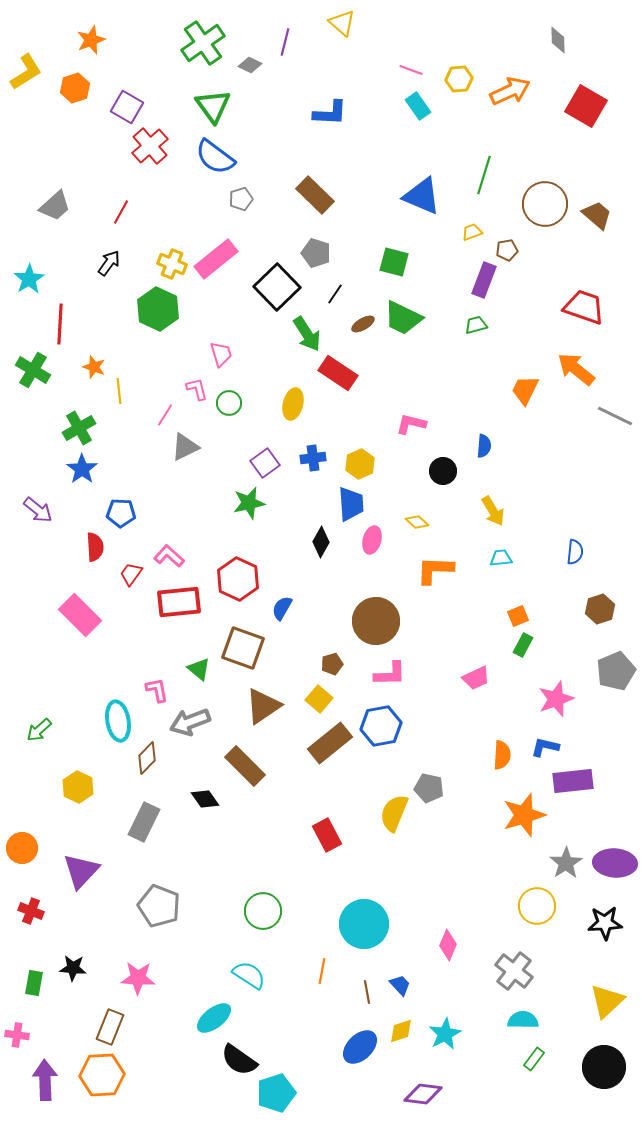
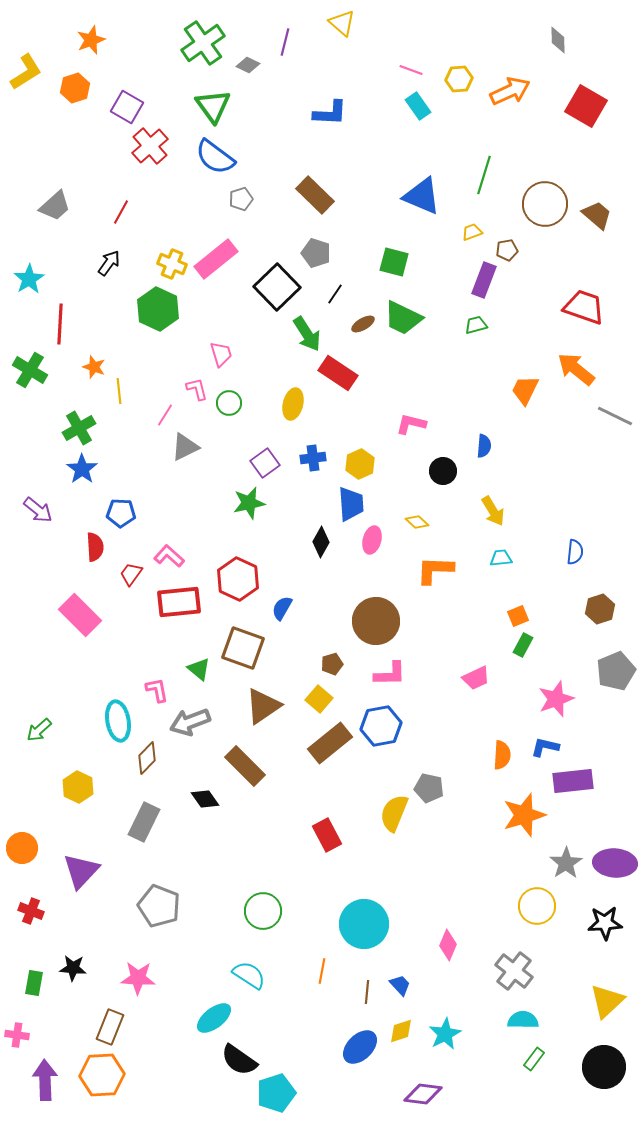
gray diamond at (250, 65): moved 2 px left
green cross at (33, 370): moved 3 px left
brown line at (367, 992): rotated 15 degrees clockwise
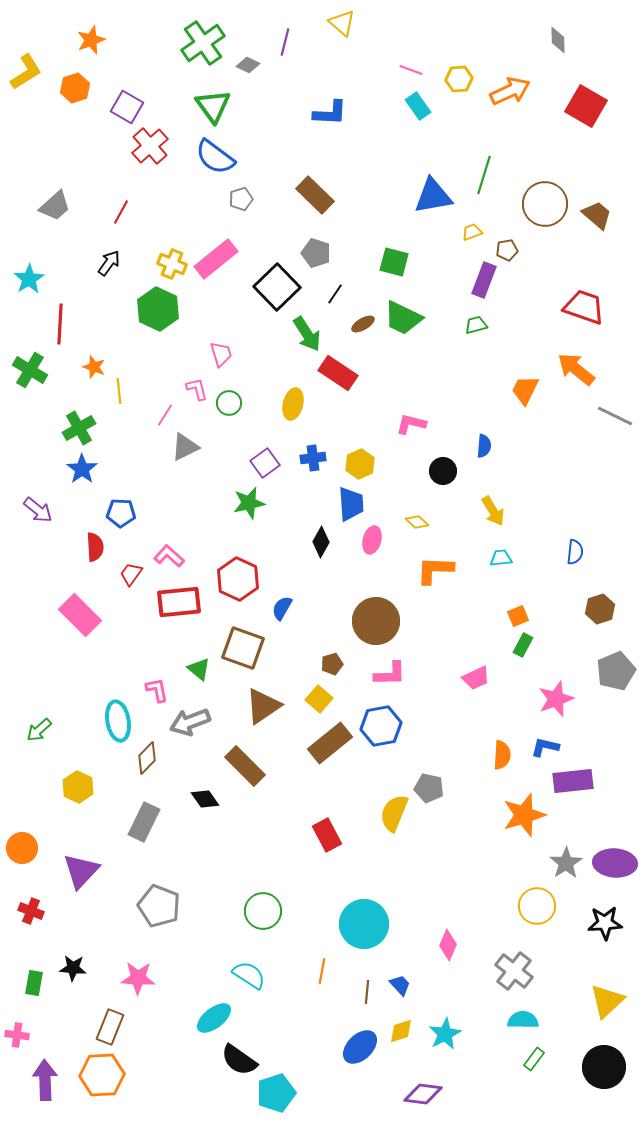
blue triangle at (422, 196): moved 11 px right; rotated 33 degrees counterclockwise
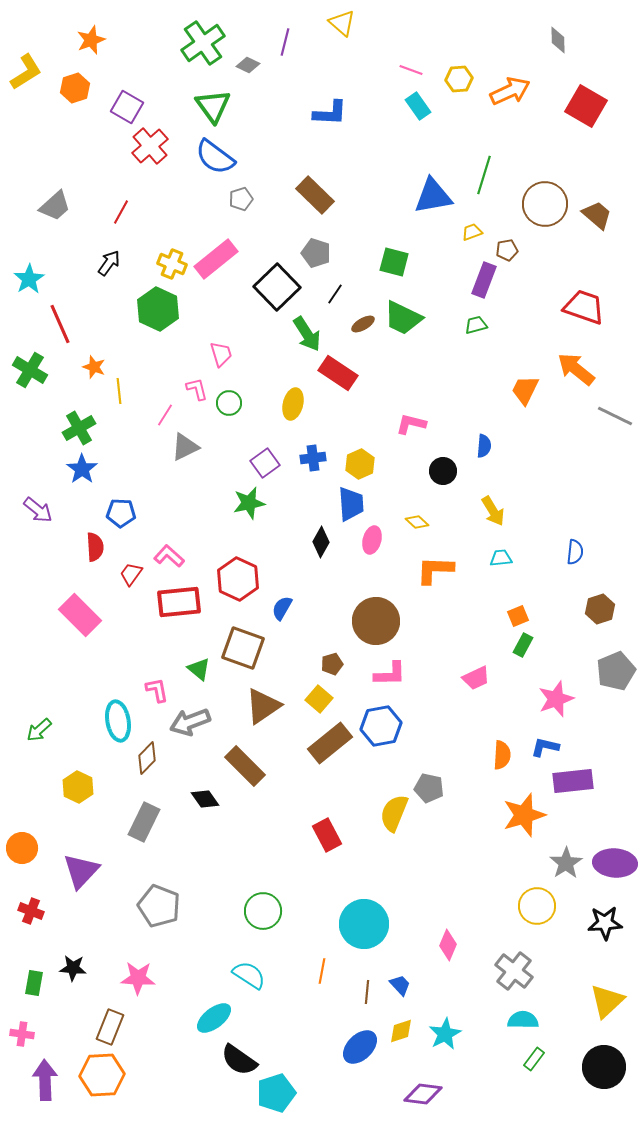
red line at (60, 324): rotated 27 degrees counterclockwise
pink cross at (17, 1035): moved 5 px right, 1 px up
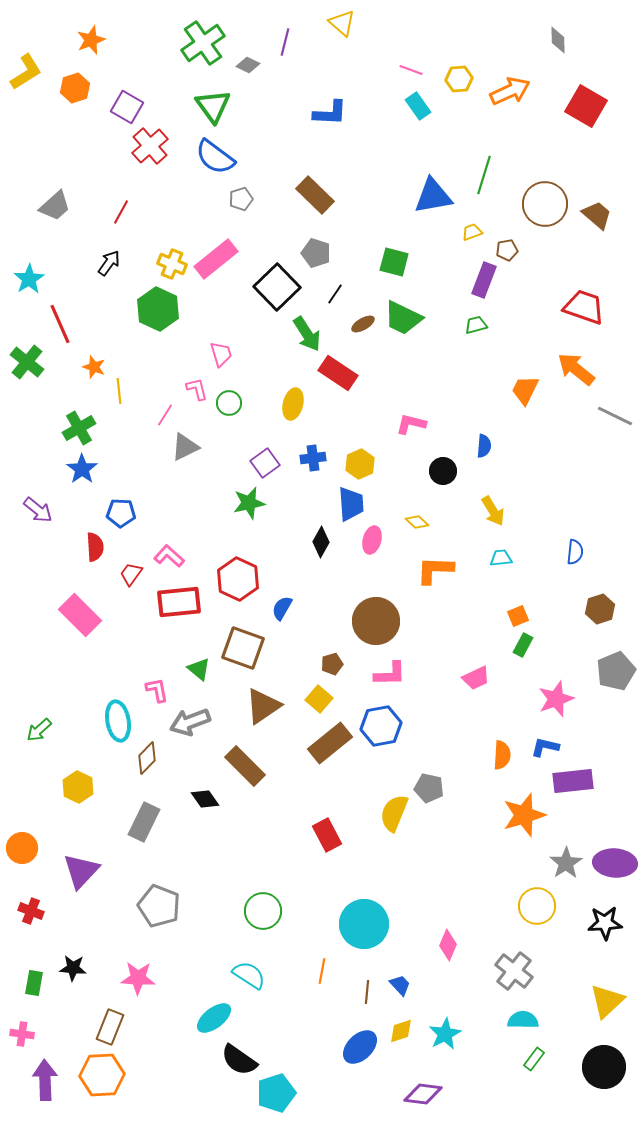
green cross at (30, 370): moved 3 px left, 8 px up; rotated 8 degrees clockwise
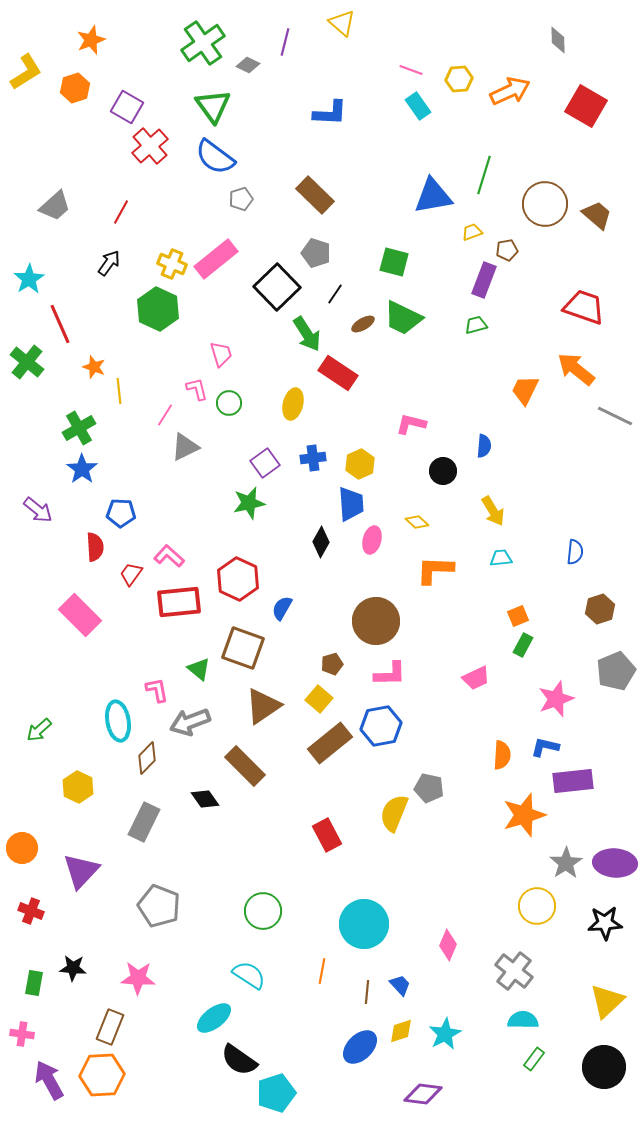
purple arrow at (45, 1080): moved 4 px right; rotated 27 degrees counterclockwise
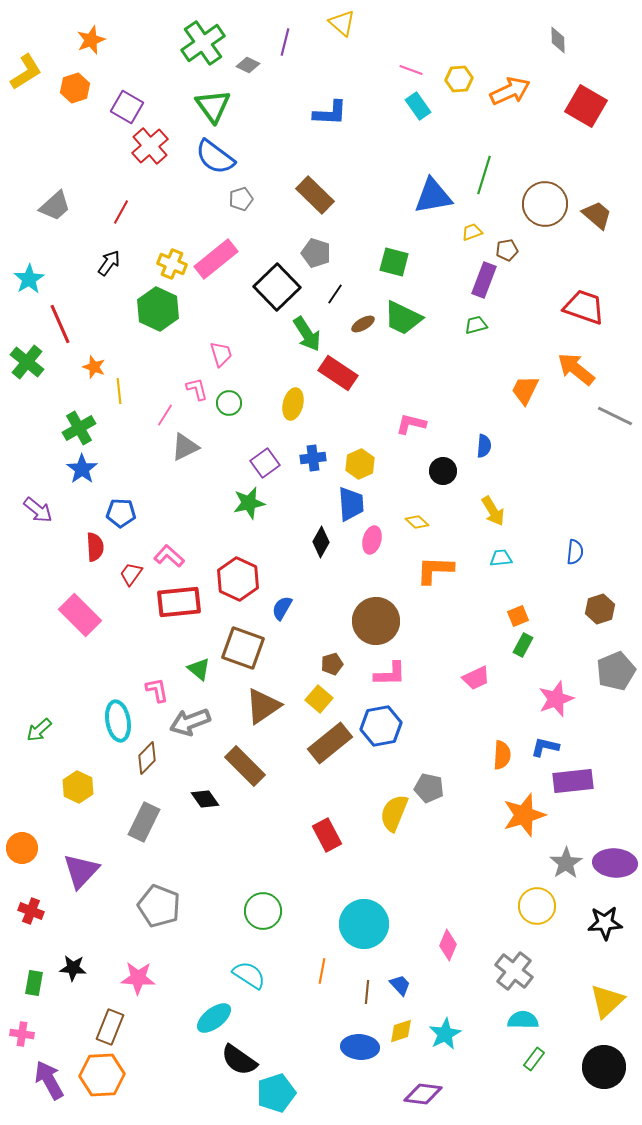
blue ellipse at (360, 1047): rotated 48 degrees clockwise
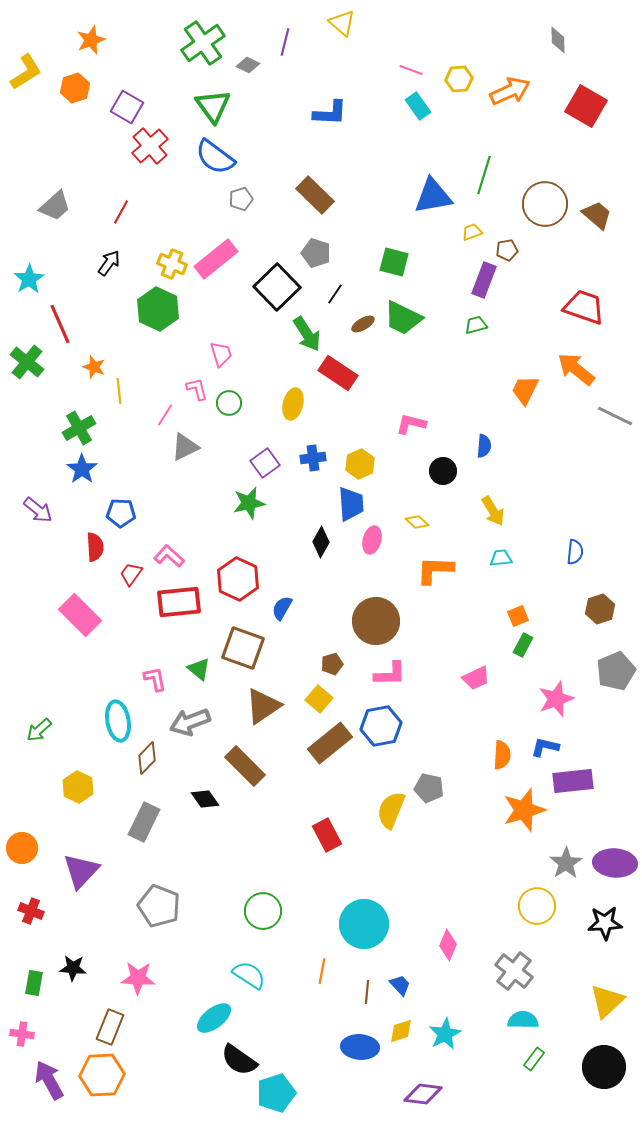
pink L-shape at (157, 690): moved 2 px left, 11 px up
yellow semicircle at (394, 813): moved 3 px left, 3 px up
orange star at (524, 815): moved 5 px up
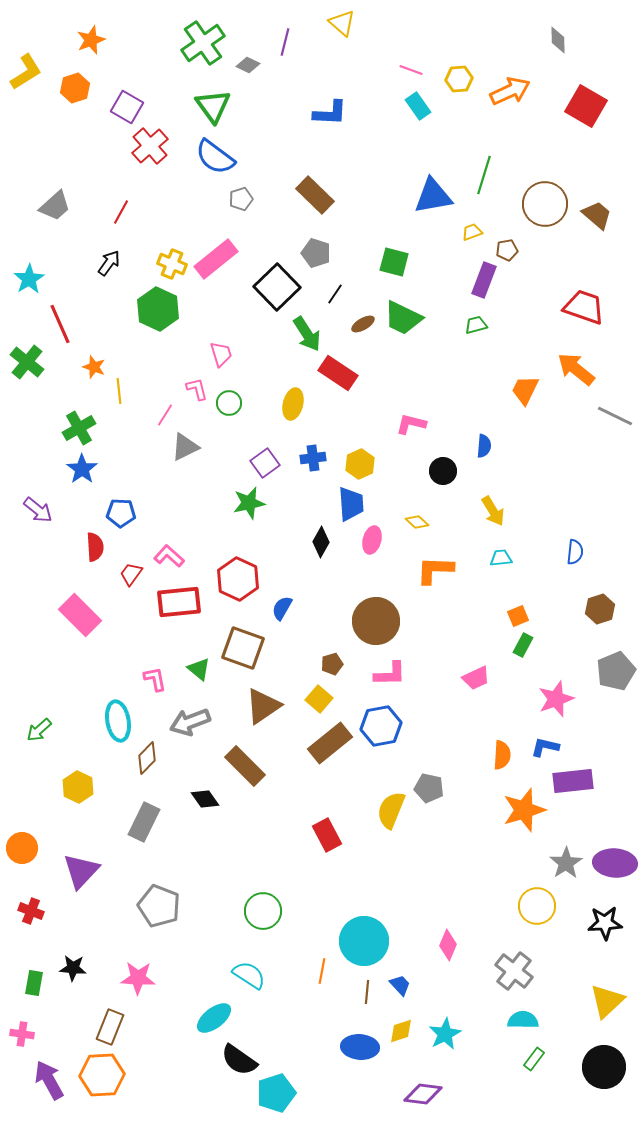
cyan circle at (364, 924): moved 17 px down
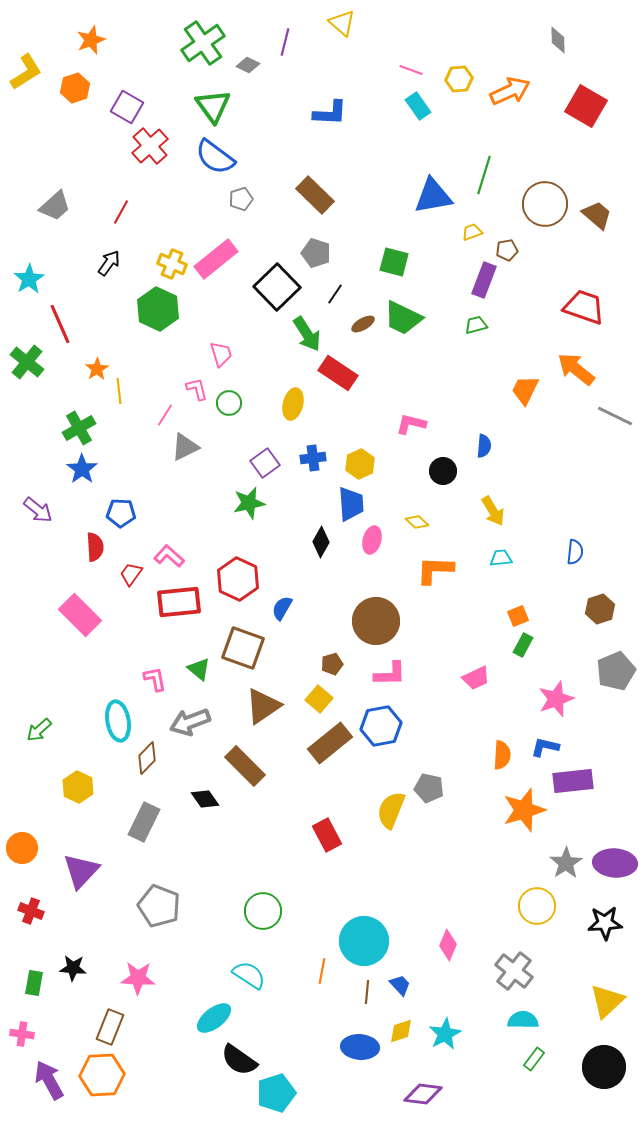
orange star at (94, 367): moved 3 px right, 2 px down; rotated 20 degrees clockwise
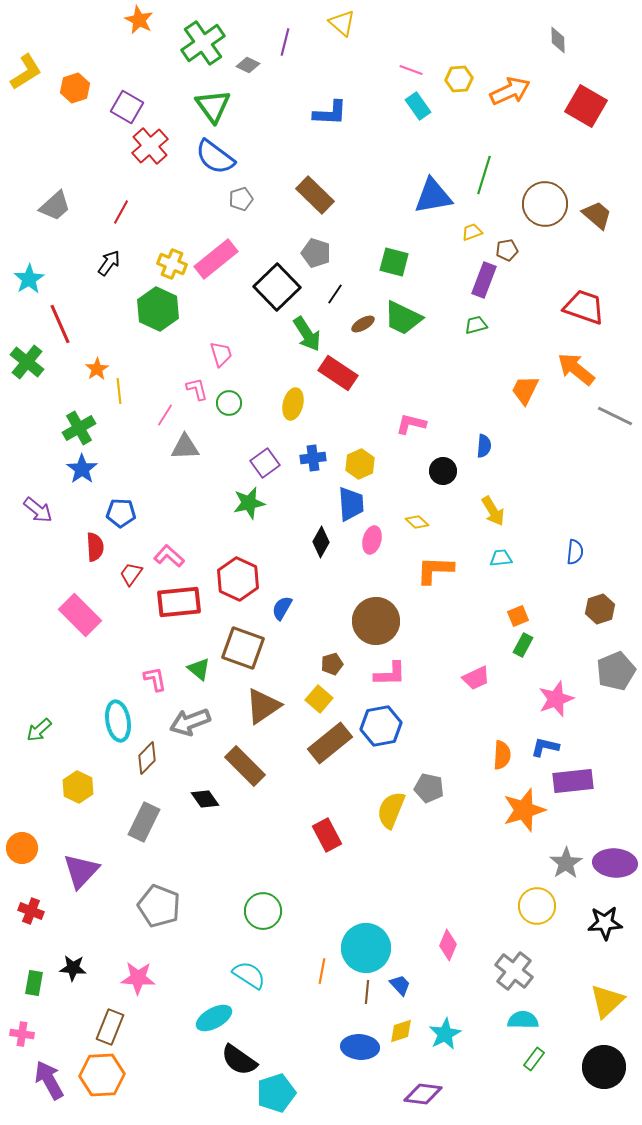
orange star at (91, 40): moved 48 px right, 20 px up; rotated 24 degrees counterclockwise
gray triangle at (185, 447): rotated 24 degrees clockwise
cyan circle at (364, 941): moved 2 px right, 7 px down
cyan ellipse at (214, 1018): rotated 9 degrees clockwise
